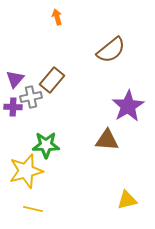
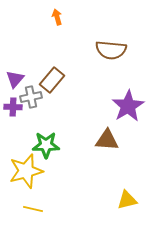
brown semicircle: rotated 44 degrees clockwise
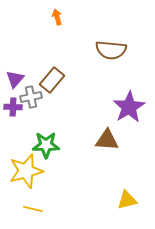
purple star: moved 1 px right, 1 px down
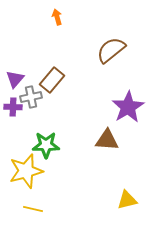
brown semicircle: rotated 136 degrees clockwise
purple star: moved 1 px left
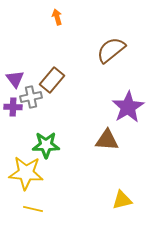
purple triangle: rotated 18 degrees counterclockwise
yellow star: moved 2 px down; rotated 20 degrees clockwise
yellow triangle: moved 5 px left
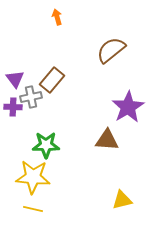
yellow star: moved 7 px right, 4 px down
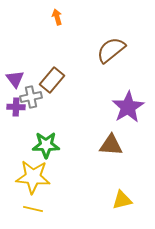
purple cross: moved 3 px right
brown triangle: moved 4 px right, 5 px down
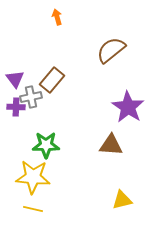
purple star: rotated 8 degrees counterclockwise
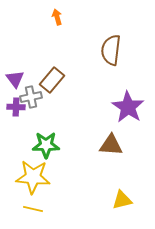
brown semicircle: rotated 44 degrees counterclockwise
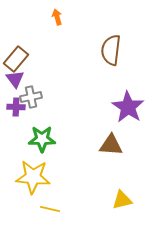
brown rectangle: moved 36 px left, 21 px up
green star: moved 4 px left, 6 px up
yellow line: moved 17 px right
